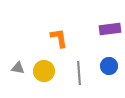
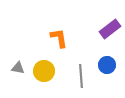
purple rectangle: rotated 30 degrees counterclockwise
blue circle: moved 2 px left, 1 px up
gray line: moved 2 px right, 3 px down
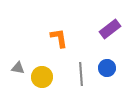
blue circle: moved 3 px down
yellow circle: moved 2 px left, 6 px down
gray line: moved 2 px up
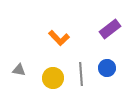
orange L-shape: rotated 145 degrees clockwise
gray triangle: moved 1 px right, 2 px down
yellow circle: moved 11 px right, 1 px down
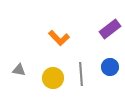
blue circle: moved 3 px right, 1 px up
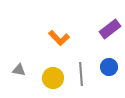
blue circle: moved 1 px left
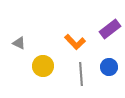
orange L-shape: moved 16 px right, 4 px down
gray triangle: moved 27 px up; rotated 16 degrees clockwise
yellow circle: moved 10 px left, 12 px up
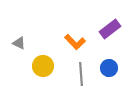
blue circle: moved 1 px down
